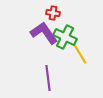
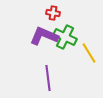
purple L-shape: moved 3 px down; rotated 32 degrees counterclockwise
yellow line: moved 9 px right, 1 px up
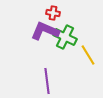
purple L-shape: moved 1 px right, 5 px up
yellow line: moved 1 px left, 2 px down
purple line: moved 1 px left, 3 px down
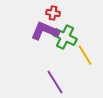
yellow line: moved 3 px left
purple line: moved 8 px right, 1 px down; rotated 25 degrees counterclockwise
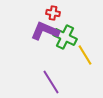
purple line: moved 4 px left
